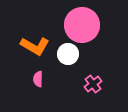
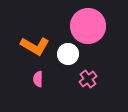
pink circle: moved 6 px right, 1 px down
pink cross: moved 5 px left, 5 px up
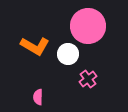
pink semicircle: moved 18 px down
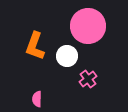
orange L-shape: rotated 80 degrees clockwise
white circle: moved 1 px left, 2 px down
pink semicircle: moved 1 px left, 2 px down
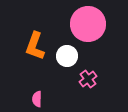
pink circle: moved 2 px up
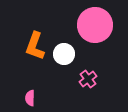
pink circle: moved 7 px right, 1 px down
white circle: moved 3 px left, 2 px up
pink semicircle: moved 7 px left, 1 px up
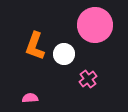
pink semicircle: rotated 84 degrees clockwise
